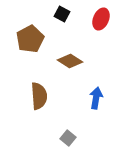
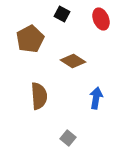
red ellipse: rotated 45 degrees counterclockwise
brown diamond: moved 3 px right
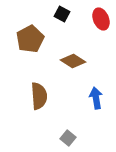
blue arrow: rotated 20 degrees counterclockwise
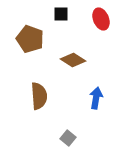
black square: moved 1 px left; rotated 28 degrees counterclockwise
brown pentagon: rotated 24 degrees counterclockwise
brown diamond: moved 1 px up
blue arrow: rotated 20 degrees clockwise
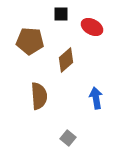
red ellipse: moved 9 px left, 8 px down; rotated 40 degrees counterclockwise
brown pentagon: moved 2 px down; rotated 16 degrees counterclockwise
brown diamond: moved 7 px left; rotated 75 degrees counterclockwise
blue arrow: rotated 20 degrees counterclockwise
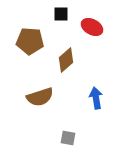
brown semicircle: moved 1 px right, 1 px down; rotated 76 degrees clockwise
gray square: rotated 28 degrees counterclockwise
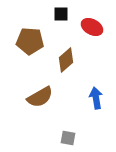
brown semicircle: rotated 12 degrees counterclockwise
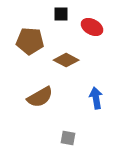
brown diamond: rotated 70 degrees clockwise
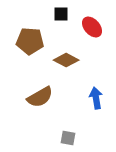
red ellipse: rotated 20 degrees clockwise
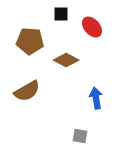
brown semicircle: moved 13 px left, 6 px up
gray square: moved 12 px right, 2 px up
